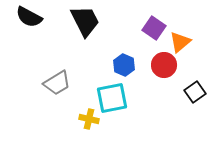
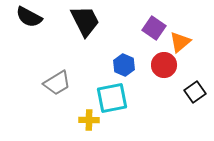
yellow cross: moved 1 px down; rotated 12 degrees counterclockwise
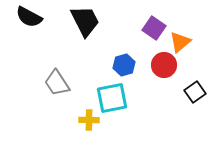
blue hexagon: rotated 20 degrees clockwise
gray trapezoid: rotated 88 degrees clockwise
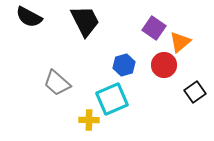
gray trapezoid: rotated 16 degrees counterclockwise
cyan square: moved 1 px down; rotated 12 degrees counterclockwise
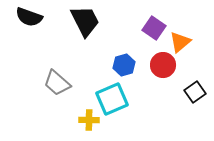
black semicircle: rotated 8 degrees counterclockwise
red circle: moved 1 px left
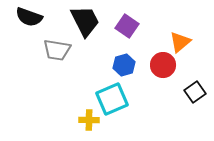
purple square: moved 27 px left, 2 px up
gray trapezoid: moved 33 px up; rotated 32 degrees counterclockwise
